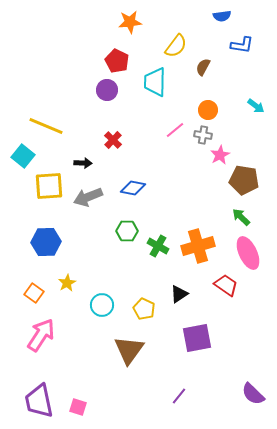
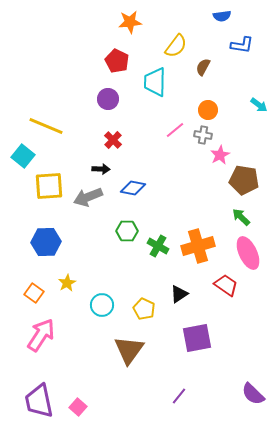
purple circle: moved 1 px right, 9 px down
cyan arrow: moved 3 px right, 1 px up
black arrow: moved 18 px right, 6 px down
pink square: rotated 24 degrees clockwise
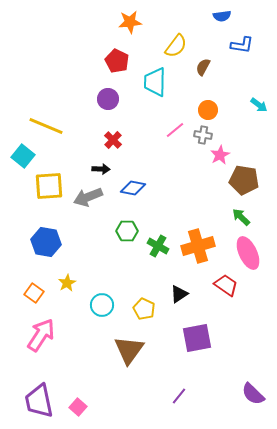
blue hexagon: rotated 12 degrees clockwise
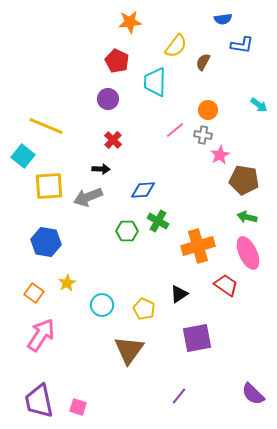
blue semicircle: moved 1 px right, 3 px down
brown semicircle: moved 5 px up
blue diamond: moved 10 px right, 2 px down; rotated 15 degrees counterclockwise
green arrow: moved 6 px right; rotated 30 degrees counterclockwise
green cross: moved 25 px up
pink square: rotated 24 degrees counterclockwise
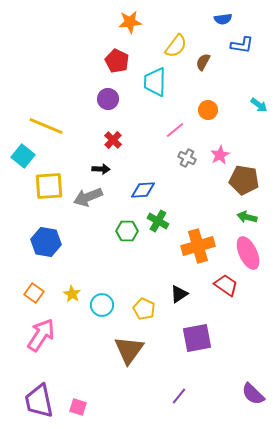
gray cross: moved 16 px left, 23 px down; rotated 18 degrees clockwise
yellow star: moved 5 px right, 11 px down; rotated 12 degrees counterclockwise
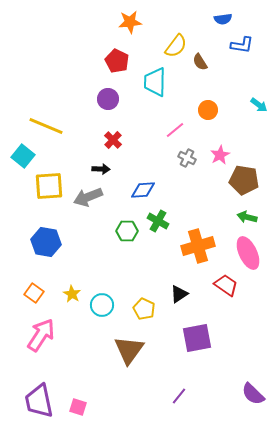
brown semicircle: moved 3 px left; rotated 60 degrees counterclockwise
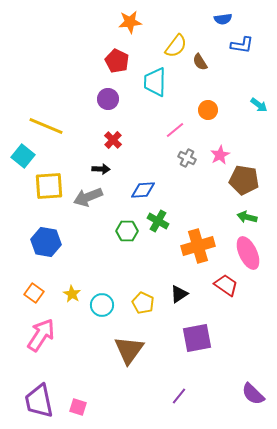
yellow pentagon: moved 1 px left, 6 px up
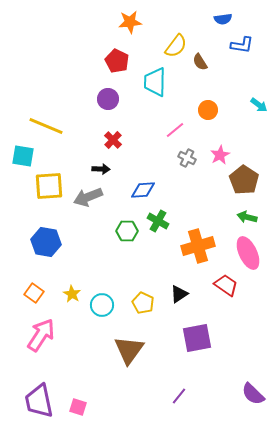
cyan square: rotated 30 degrees counterclockwise
brown pentagon: rotated 24 degrees clockwise
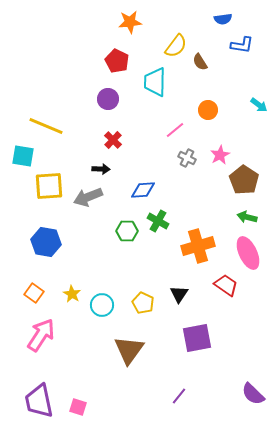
black triangle: rotated 24 degrees counterclockwise
